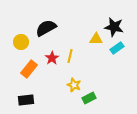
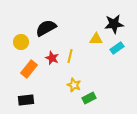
black star: moved 3 px up; rotated 18 degrees counterclockwise
red star: rotated 16 degrees counterclockwise
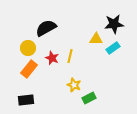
yellow circle: moved 7 px right, 6 px down
cyan rectangle: moved 4 px left
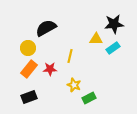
red star: moved 2 px left, 11 px down; rotated 24 degrees counterclockwise
black rectangle: moved 3 px right, 3 px up; rotated 14 degrees counterclockwise
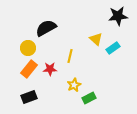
black star: moved 4 px right, 8 px up
yellow triangle: rotated 40 degrees clockwise
yellow star: rotated 24 degrees clockwise
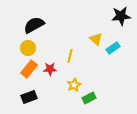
black star: moved 3 px right
black semicircle: moved 12 px left, 3 px up
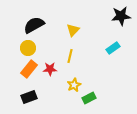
yellow triangle: moved 23 px left, 9 px up; rotated 32 degrees clockwise
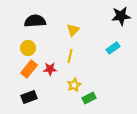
black semicircle: moved 1 px right, 4 px up; rotated 25 degrees clockwise
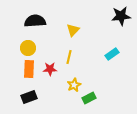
cyan rectangle: moved 1 px left, 6 px down
yellow line: moved 1 px left, 1 px down
orange rectangle: rotated 36 degrees counterclockwise
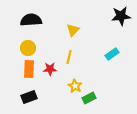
black semicircle: moved 4 px left, 1 px up
yellow star: moved 1 px right, 1 px down; rotated 16 degrees counterclockwise
